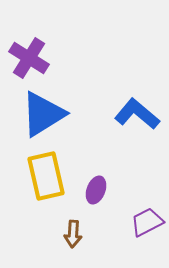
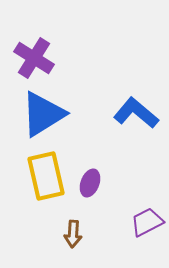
purple cross: moved 5 px right
blue L-shape: moved 1 px left, 1 px up
purple ellipse: moved 6 px left, 7 px up
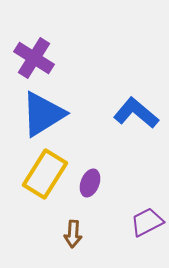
yellow rectangle: moved 1 px left, 2 px up; rotated 45 degrees clockwise
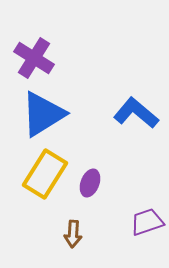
purple trapezoid: rotated 8 degrees clockwise
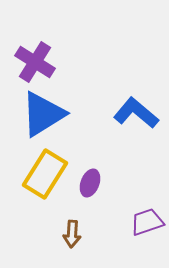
purple cross: moved 1 px right, 4 px down
brown arrow: moved 1 px left
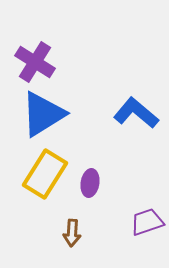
purple ellipse: rotated 12 degrees counterclockwise
brown arrow: moved 1 px up
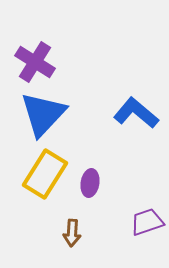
blue triangle: rotated 15 degrees counterclockwise
